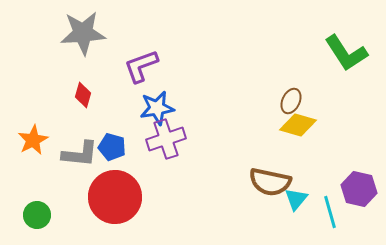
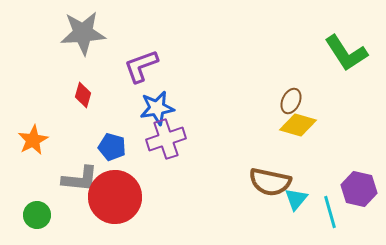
gray L-shape: moved 25 px down
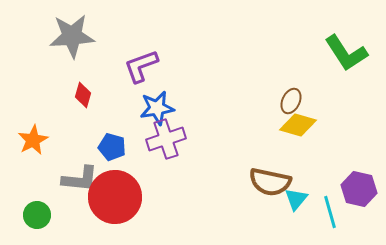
gray star: moved 11 px left, 3 px down
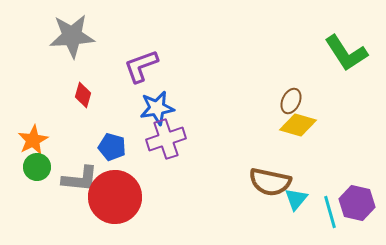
purple hexagon: moved 2 px left, 14 px down
green circle: moved 48 px up
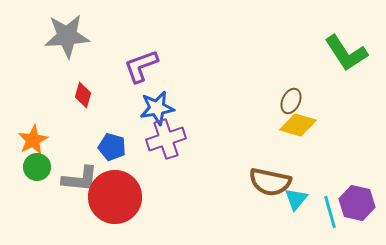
gray star: moved 5 px left
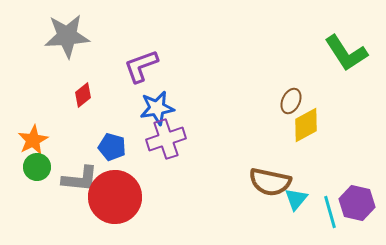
red diamond: rotated 35 degrees clockwise
yellow diamond: moved 8 px right; rotated 45 degrees counterclockwise
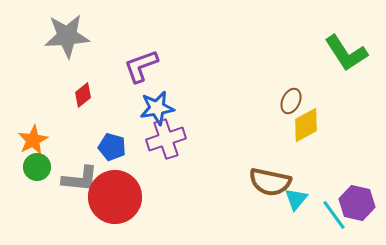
cyan line: moved 4 px right, 3 px down; rotated 20 degrees counterclockwise
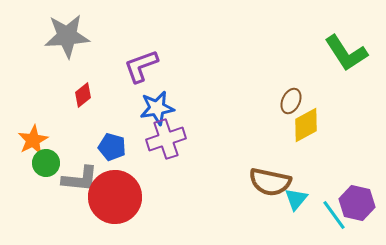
green circle: moved 9 px right, 4 px up
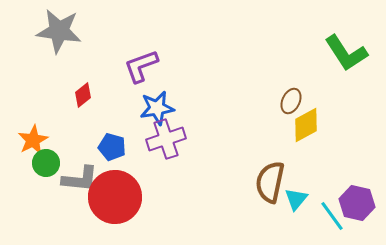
gray star: moved 8 px left, 5 px up; rotated 12 degrees clockwise
brown semicircle: rotated 90 degrees clockwise
cyan line: moved 2 px left, 1 px down
